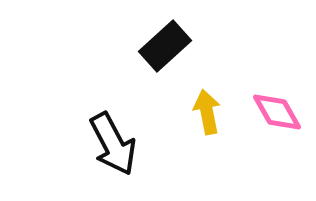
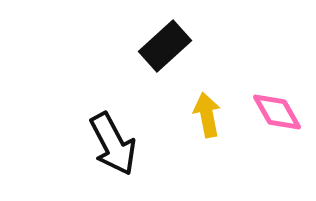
yellow arrow: moved 3 px down
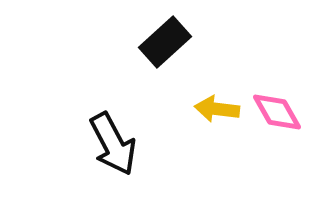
black rectangle: moved 4 px up
yellow arrow: moved 10 px right, 6 px up; rotated 72 degrees counterclockwise
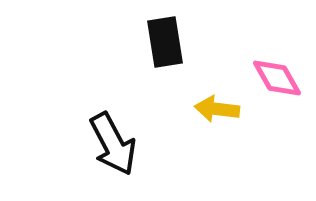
black rectangle: rotated 57 degrees counterclockwise
pink diamond: moved 34 px up
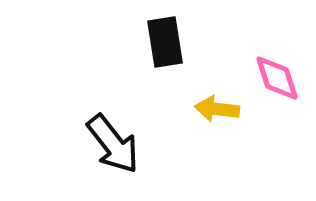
pink diamond: rotated 12 degrees clockwise
black arrow: rotated 10 degrees counterclockwise
